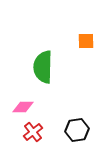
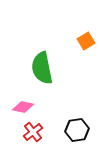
orange square: rotated 30 degrees counterclockwise
green semicircle: moved 1 px left, 1 px down; rotated 12 degrees counterclockwise
pink diamond: rotated 10 degrees clockwise
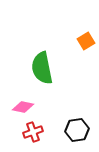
red cross: rotated 18 degrees clockwise
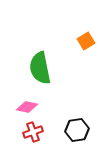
green semicircle: moved 2 px left
pink diamond: moved 4 px right
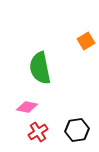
red cross: moved 5 px right; rotated 12 degrees counterclockwise
